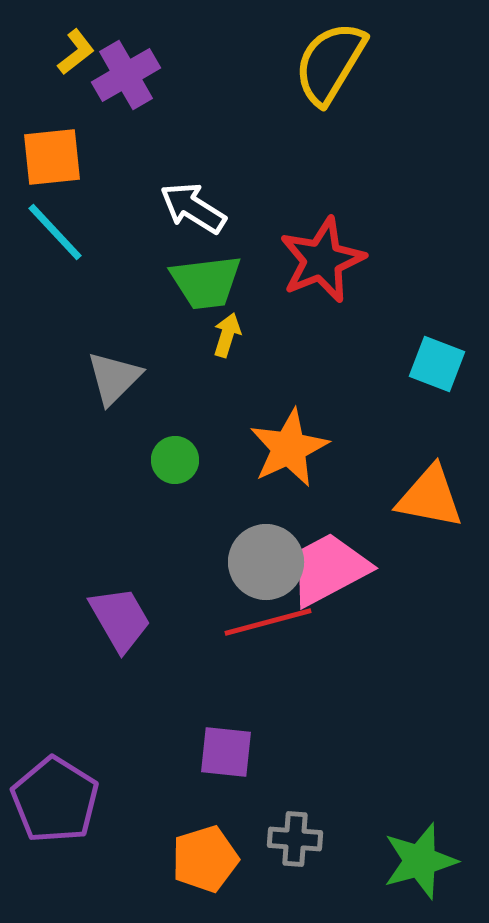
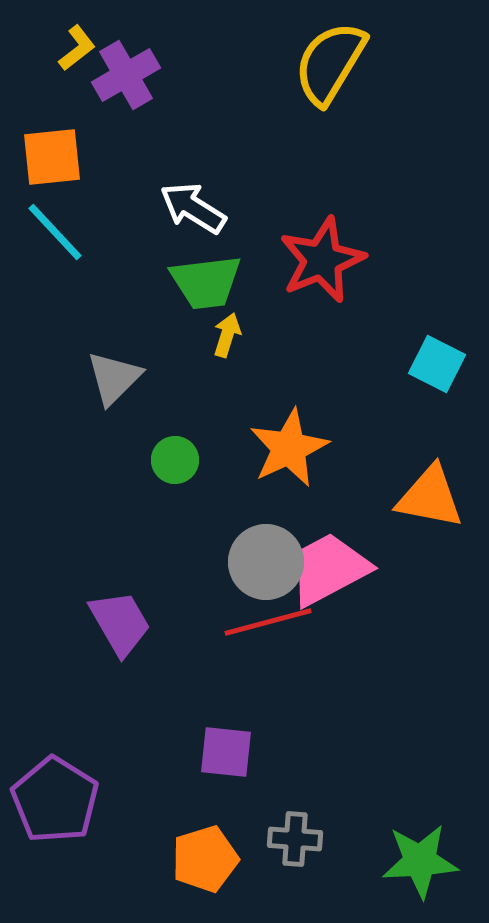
yellow L-shape: moved 1 px right, 4 px up
cyan square: rotated 6 degrees clockwise
purple trapezoid: moved 4 px down
green star: rotated 12 degrees clockwise
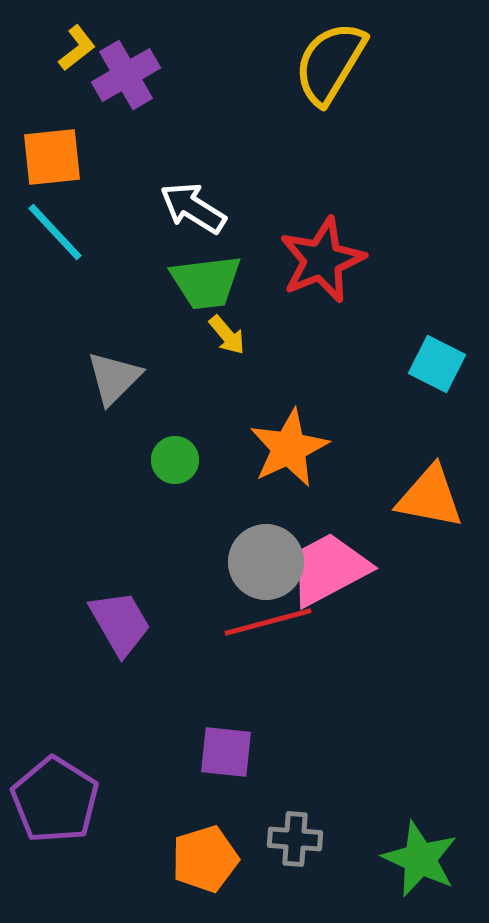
yellow arrow: rotated 123 degrees clockwise
green star: moved 2 px up; rotated 28 degrees clockwise
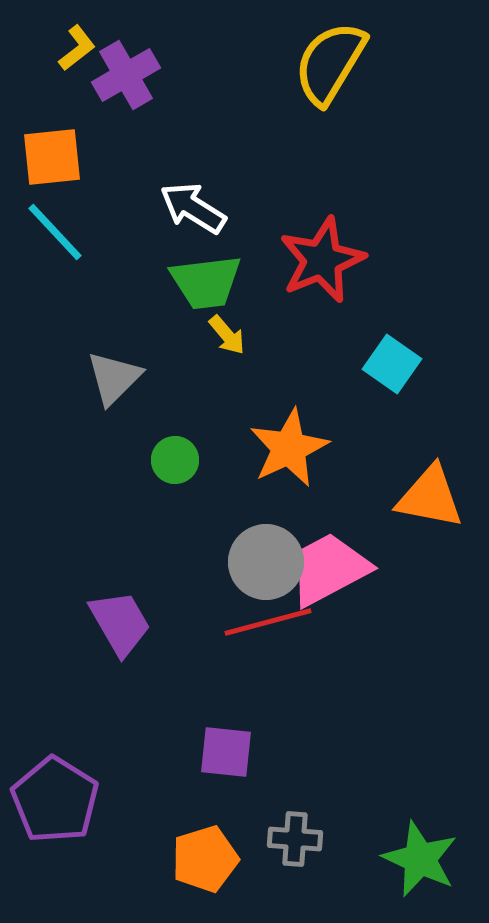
cyan square: moved 45 px left; rotated 8 degrees clockwise
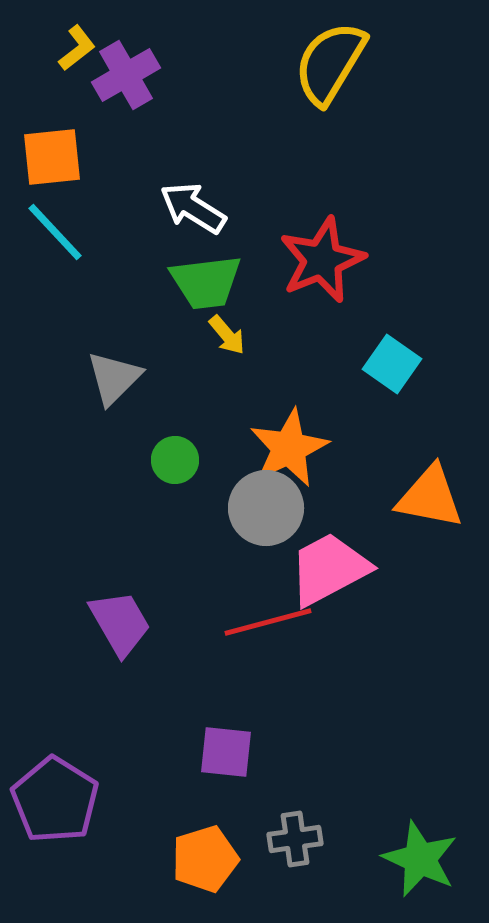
gray circle: moved 54 px up
gray cross: rotated 12 degrees counterclockwise
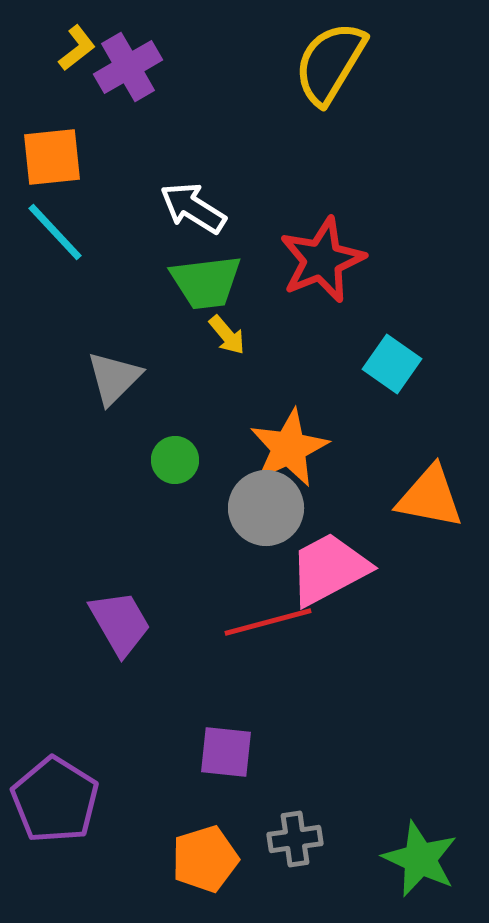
purple cross: moved 2 px right, 8 px up
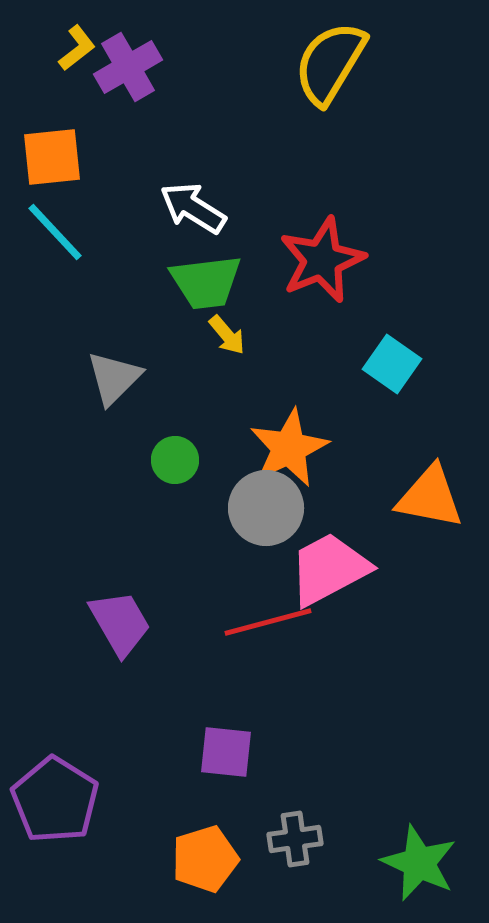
green star: moved 1 px left, 4 px down
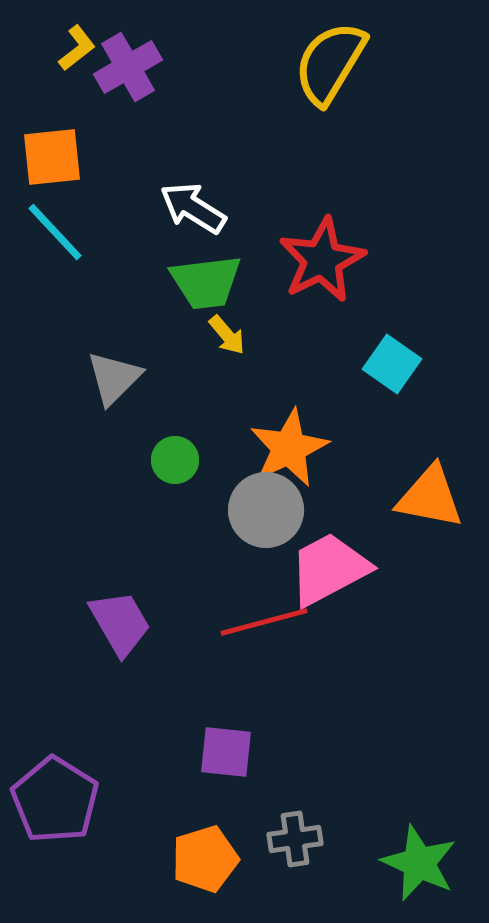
red star: rotated 4 degrees counterclockwise
gray circle: moved 2 px down
red line: moved 4 px left
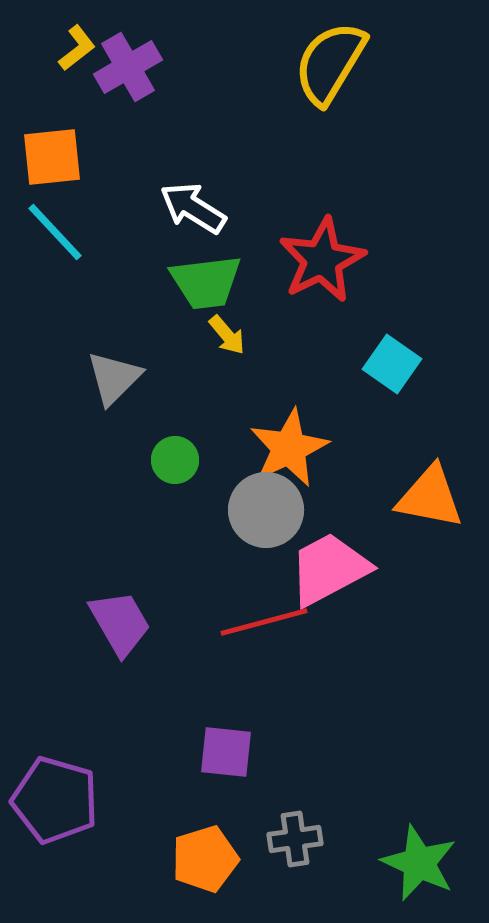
purple pentagon: rotated 16 degrees counterclockwise
